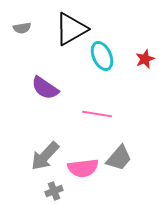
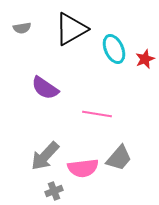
cyan ellipse: moved 12 px right, 7 px up
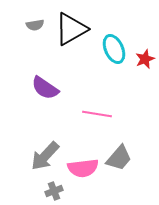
gray semicircle: moved 13 px right, 3 px up
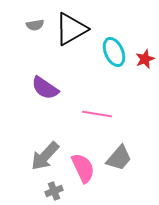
cyan ellipse: moved 3 px down
pink semicircle: rotated 108 degrees counterclockwise
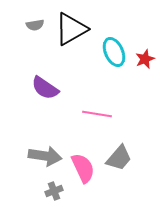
gray arrow: rotated 124 degrees counterclockwise
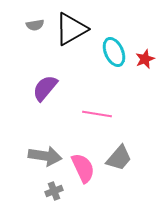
purple semicircle: rotated 96 degrees clockwise
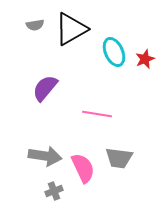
gray trapezoid: rotated 56 degrees clockwise
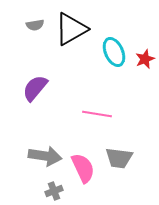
purple semicircle: moved 10 px left
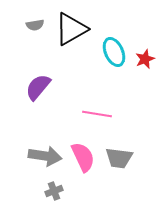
purple semicircle: moved 3 px right, 1 px up
pink semicircle: moved 11 px up
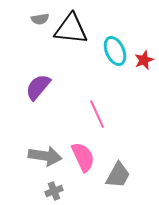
gray semicircle: moved 5 px right, 6 px up
black triangle: rotated 36 degrees clockwise
cyan ellipse: moved 1 px right, 1 px up
red star: moved 1 px left, 1 px down
pink line: rotated 56 degrees clockwise
gray trapezoid: moved 1 px left, 17 px down; rotated 68 degrees counterclockwise
